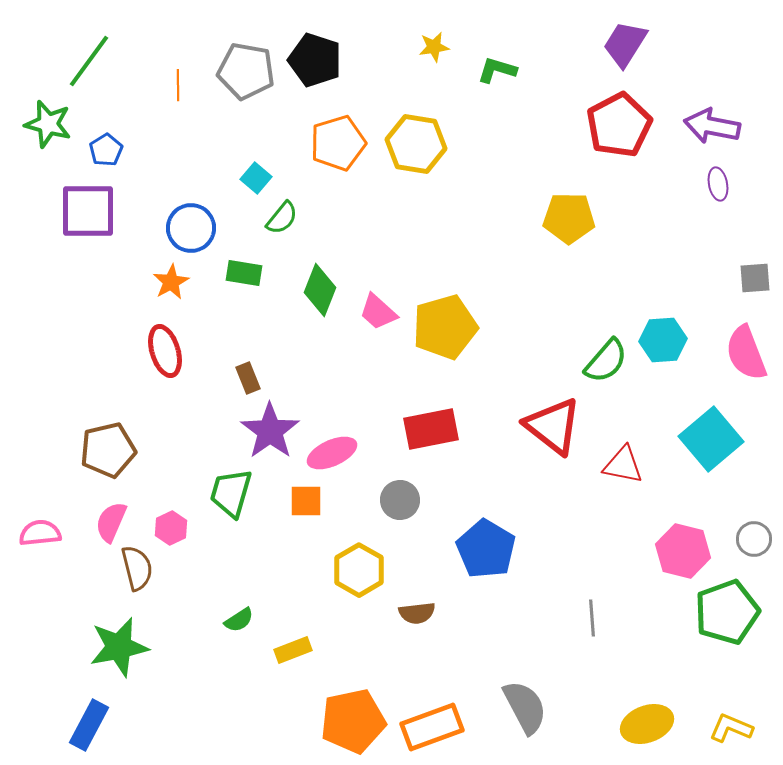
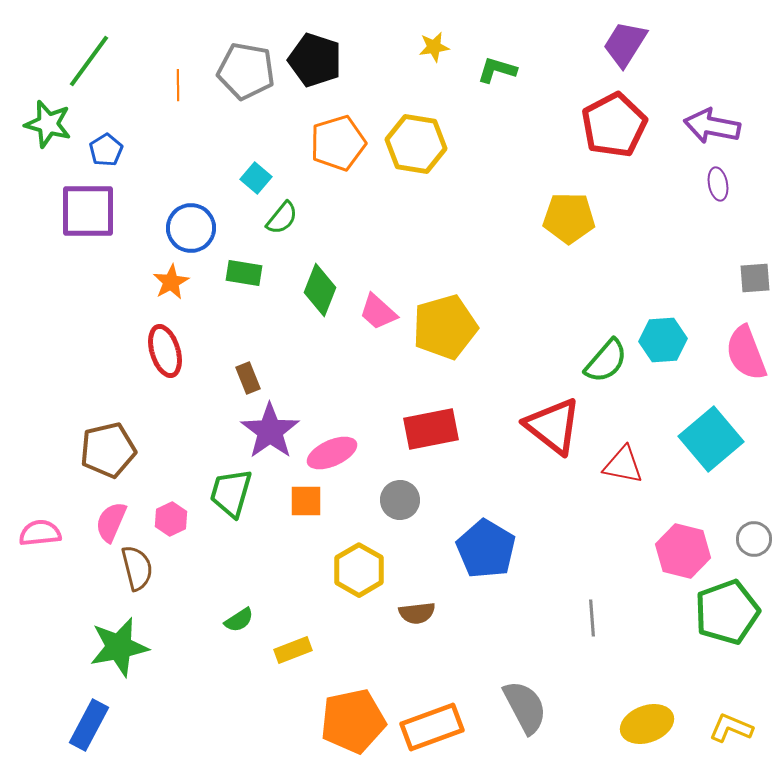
red pentagon at (619, 125): moved 5 px left
pink hexagon at (171, 528): moved 9 px up
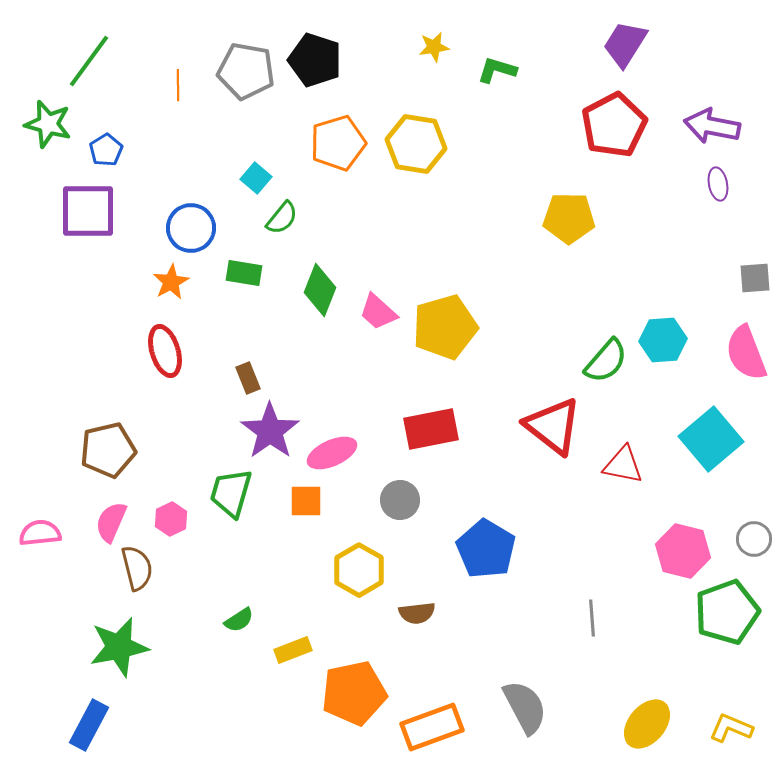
orange pentagon at (353, 721): moved 1 px right, 28 px up
yellow ellipse at (647, 724): rotated 30 degrees counterclockwise
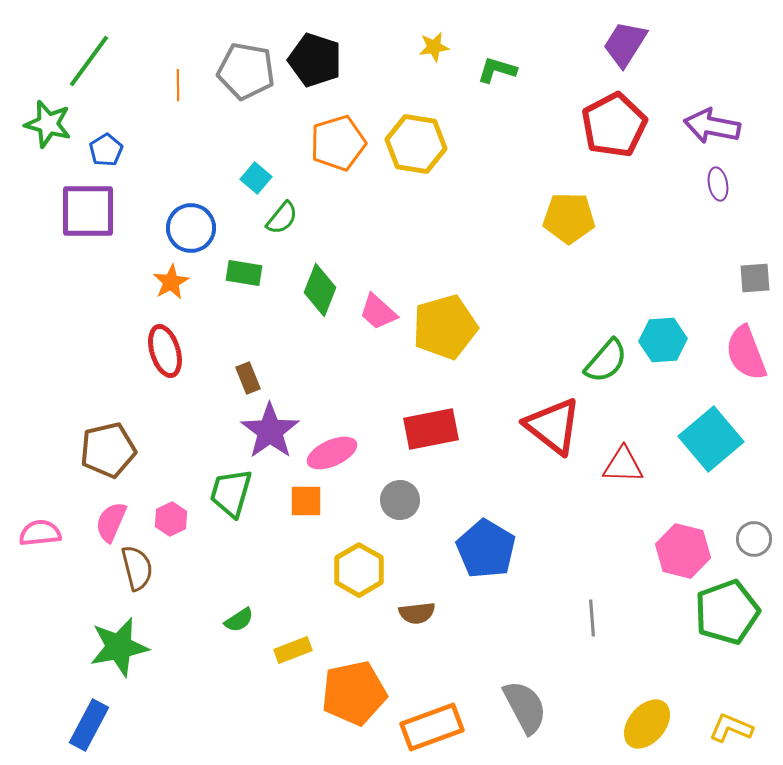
red triangle at (623, 465): rotated 9 degrees counterclockwise
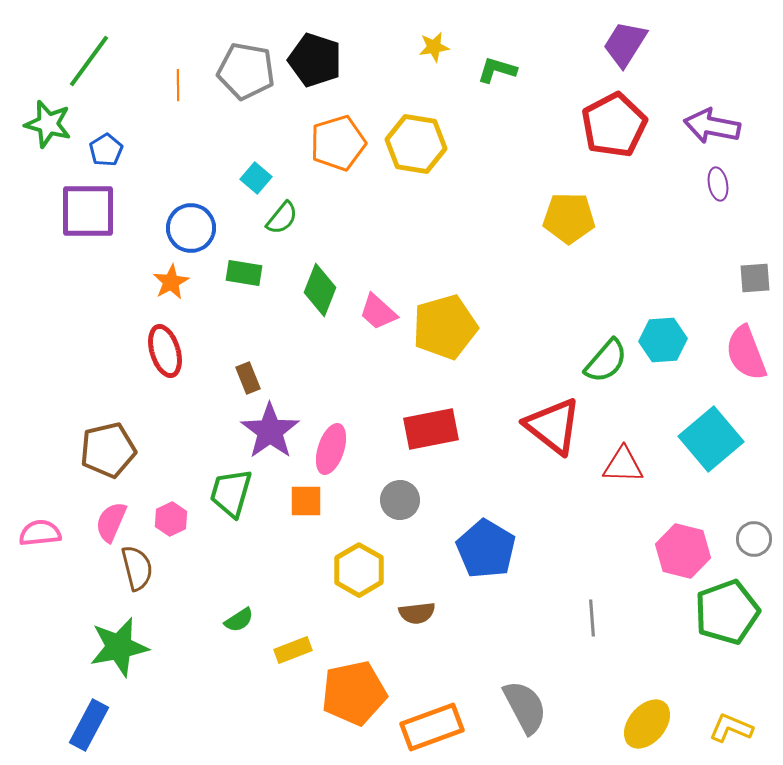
pink ellipse at (332, 453): moved 1 px left, 4 px up; rotated 48 degrees counterclockwise
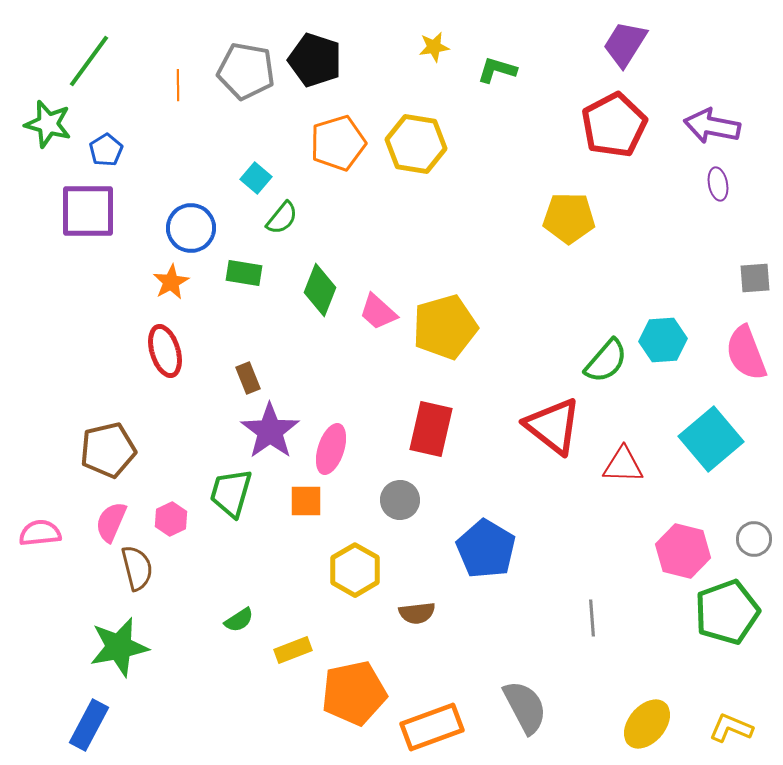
red rectangle at (431, 429): rotated 66 degrees counterclockwise
yellow hexagon at (359, 570): moved 4 px left
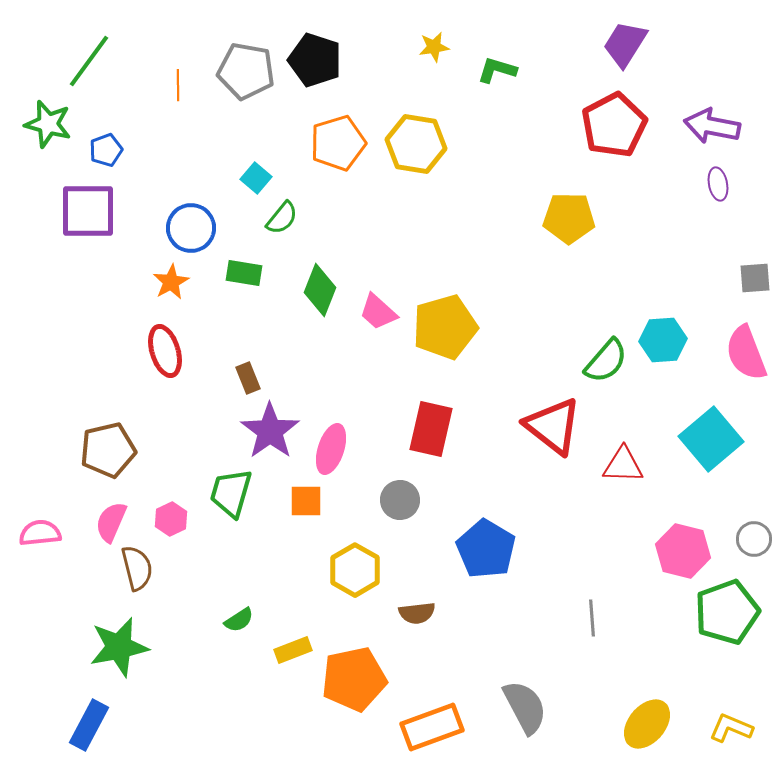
blue pentagon at (106, 150): rotated 12 degrees clockwise
orange pentagon at (354, 693): moved 14 px up
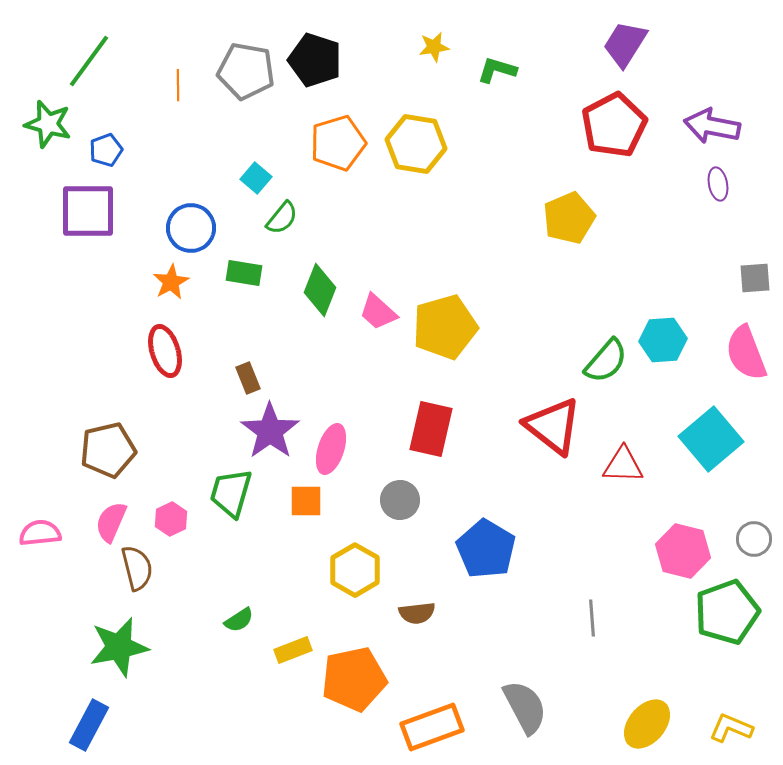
yellow pentagon at (569, 218): rotated 24 degrees counterclockwise
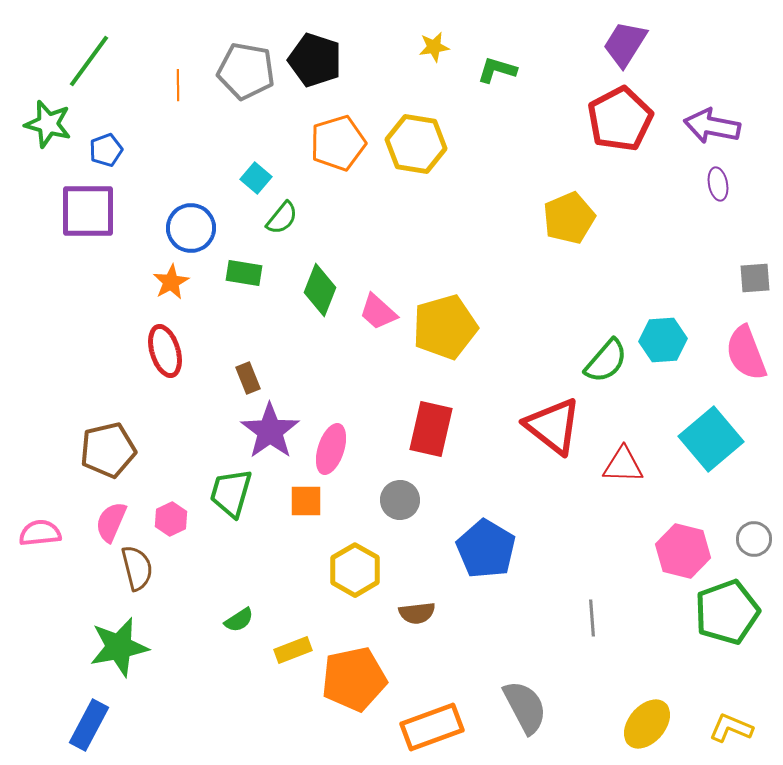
red pentagon at (614, 125): moved 6 px right, 6 px up
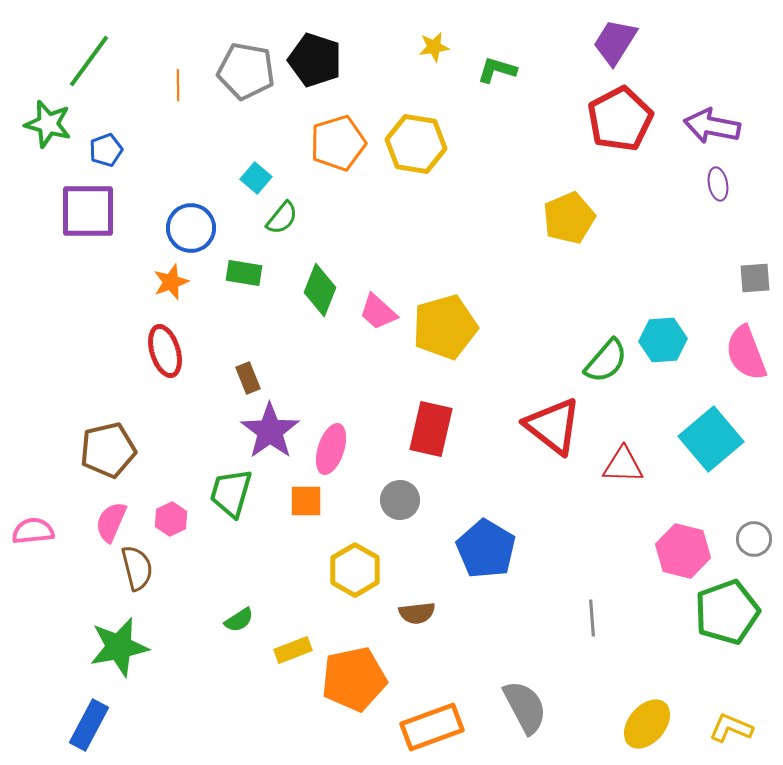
purple trapezoid at (625, 44): moved 10 px left, 2 px up
orange star at (171, 282): rotated 9 degrees clockwise
pink semicircle at (40, 533): moved 7 px left, 2 px up
